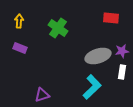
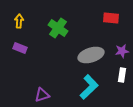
gray ellipse: moved 7 px left, 1 px up
white rectangle: moved 3 px down
cyan L-shape: moved 3 px left
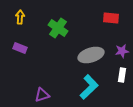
yellow arrow: moved 1 px right, 4 px up
